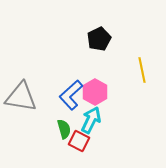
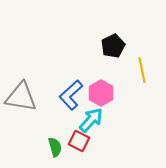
black pentagon: moved 14 px right, 7 px down
pink hexagon: moved 6 px right, 1 px down
cyan arrow: rotated 16 degrees clockwise
green semicircle: moved 9 px left, 18 px down
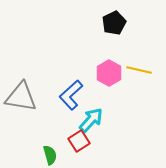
black pentagon: moved 1 px right, 23 px up
yellow line: moved 3 px left; rotated 65 degrees counterclockwise
pink hexagon: moved 8 px right, 20 px up
red square: rotated 30 degrees clockwise
green semicircle: moved 5 px left, 8 px down
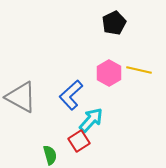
gray triangle: rotated 20 degrees clockwise
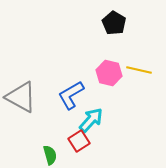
black pentagon: rotated 15 degrees counterclockwise
pink hexagon: rotated 15 degrees counterclockwise
blue L-shape: rotated 12 degrees clockwise
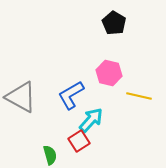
yellow line: moved 26 px down
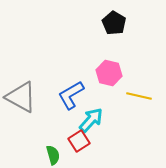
green semicircle: moved 3 px right
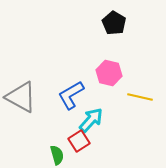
yellow line: moved 1 px right, 1 px down
green semicircle: moved 4 px right
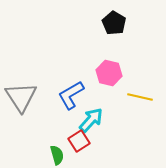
gray triangle: rotated 28 degrees clockwise
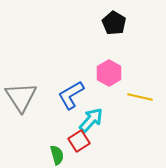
pink hexagon: rotated 15 degrees clockwise
